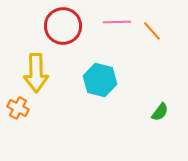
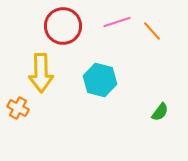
pink line: rotated 16 degrees counterclockwise
yellow arrow: moved 5 px right
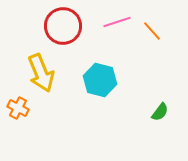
yellow arrow: rotated 21 degrees counterclockwise
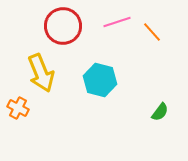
orange line: moved 1 px down
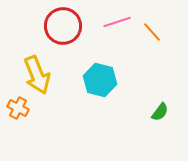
yellow arrow: moved 4 px left, 2 px down
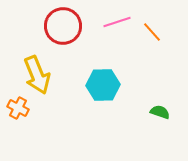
cyan hexagon: moved 3 px right, 5 px down; rotated 16 degrees counterclockwise
green semicircle: rotated 108 degrees counterclockwise
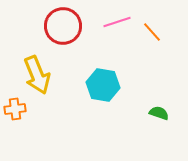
cyan hexagon: rotated 12 degrees clockwise
orange cross: moved 3 px left, 1 px down; rotated 35 degrees counterclockwise
green semicircle: moved 1 px left, 1 px down
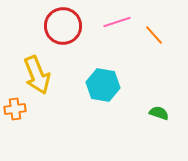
orange line: moved 2 px right, 3 px down
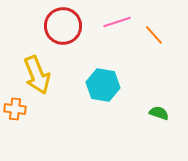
orange cross: rotated 15 degrees clockwise
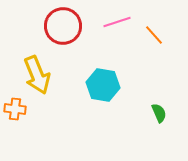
green semicircle: rotated 48 degrees clockwise
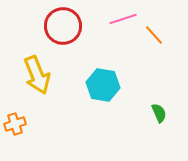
pink line: moved 6 px right, 3 px up
orange cross: moved 15 px down; rotated 25 degrees counterclockwise
